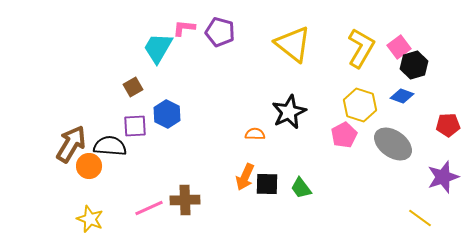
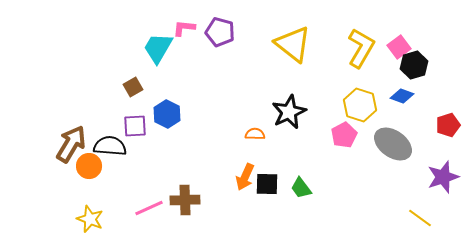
red pentagon: rotated 15 degrees counterclockwise
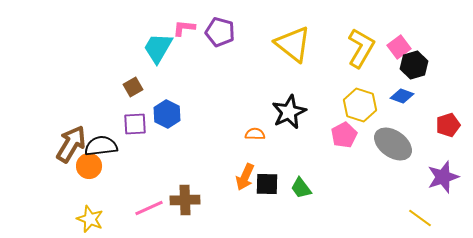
purple square: moved 2 px up
black semicircle: moved 9 px left; rotated 12 degrees counterclockwise
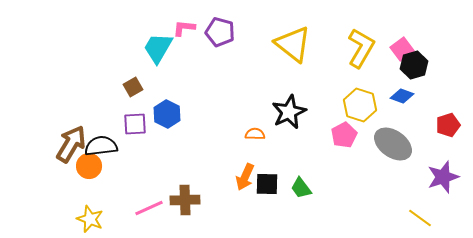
pink square: moved 3 px right, 2 px down
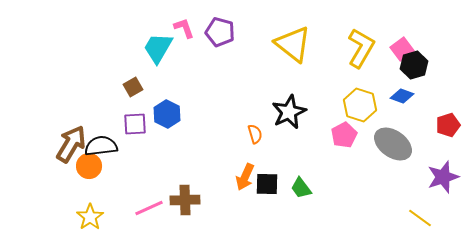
pink L-shape: rotated 65 degrees clockwise
orange semicircle: rotated 72 degrees clockwise
yellow star: moved 2 px up; rotated 16 degrees clockwise
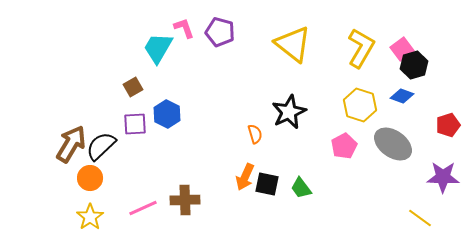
pink pentagon: moved 11 px down
black semicircle: rotated 36 degrees counterclockwise
orange circle: moved 1 px right, 12 px down
purple star: rotated 20 degrees clockwise
black square: rotated 10 degrees clockwise
pink line: moved 6 px left
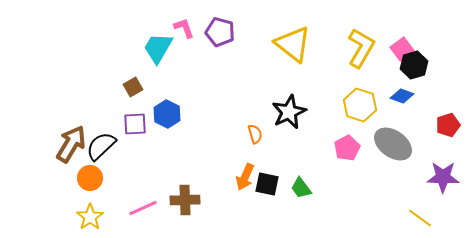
pink pentagon: moved 3 px right, 2 px down
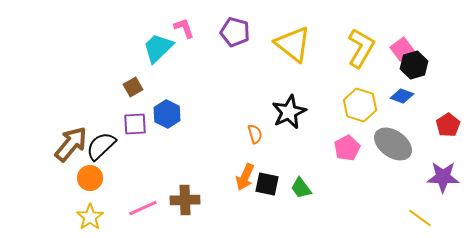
purple pentagon: moved 15 px right
cyan trapezoid: rotated 16 degrees clockwise
red pentagon: rotated 15 degrees counterclockwise
brown arrow: rotated 9 degrees clockwise
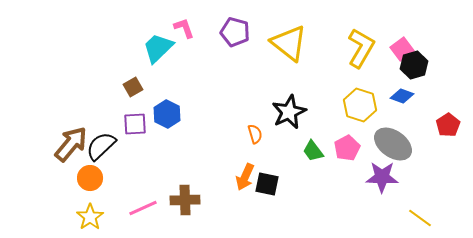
yellow triangle: moved 4 px left, 1 px up
purple star: moved 61 px left
green trapezoid: moved 12 px right, 37 px up
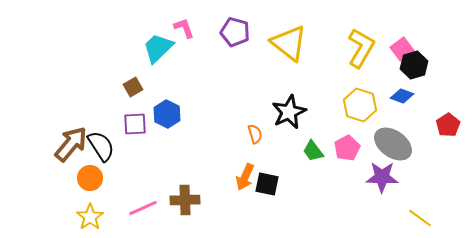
black semicircle: rotated 100 degrees clockwise
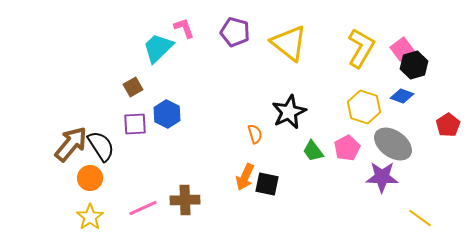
yellow hexagon: moved 4 px right, 2 px down
